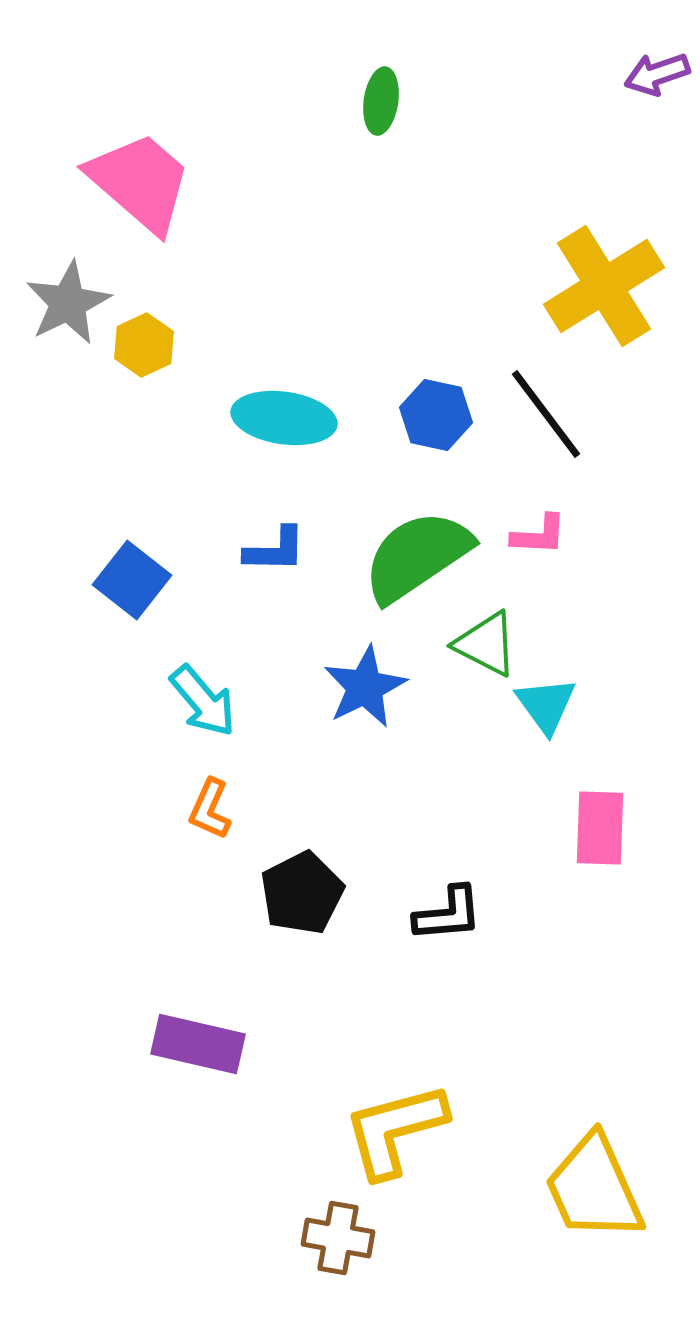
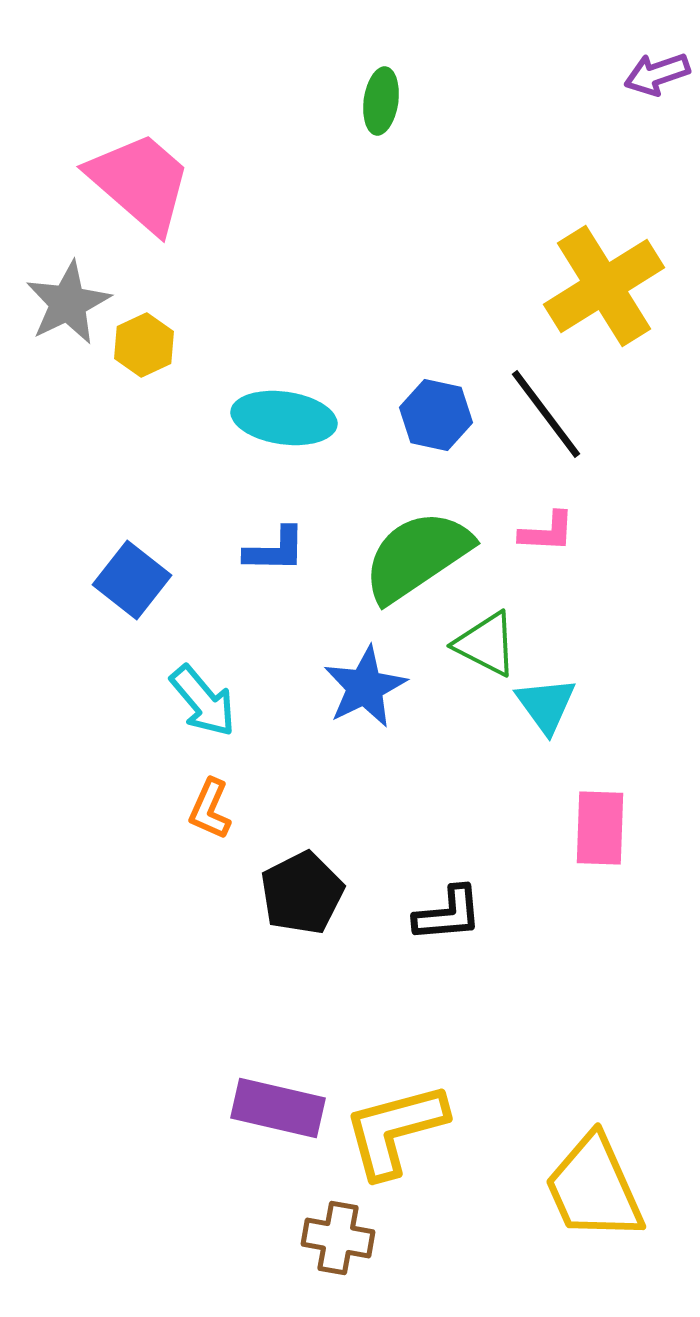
pink L-shape: moved 8 px right, 3 px up
purple rectangle: moved 80 px right, 64 px down
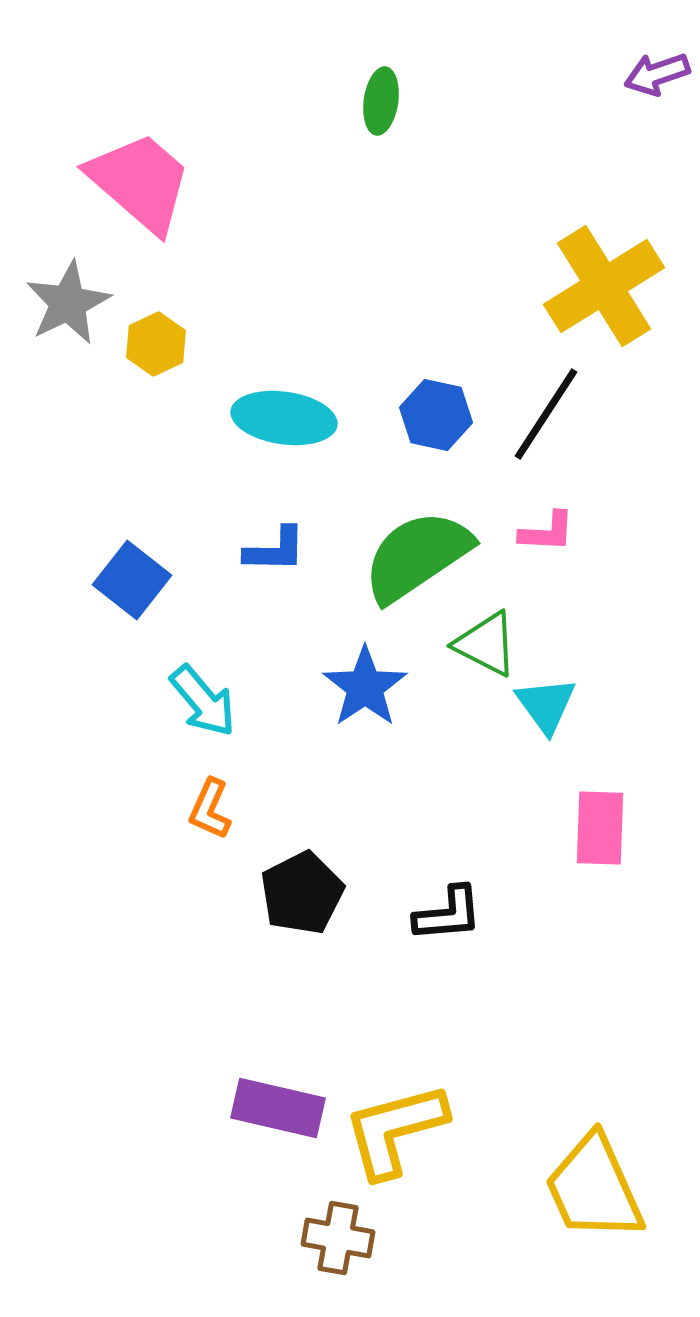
yellow hexagon: moved 12 px right, 1 px up
black line: rotated 70 degrees clockwise
blue star: rotated 8 degrees counterclockwise
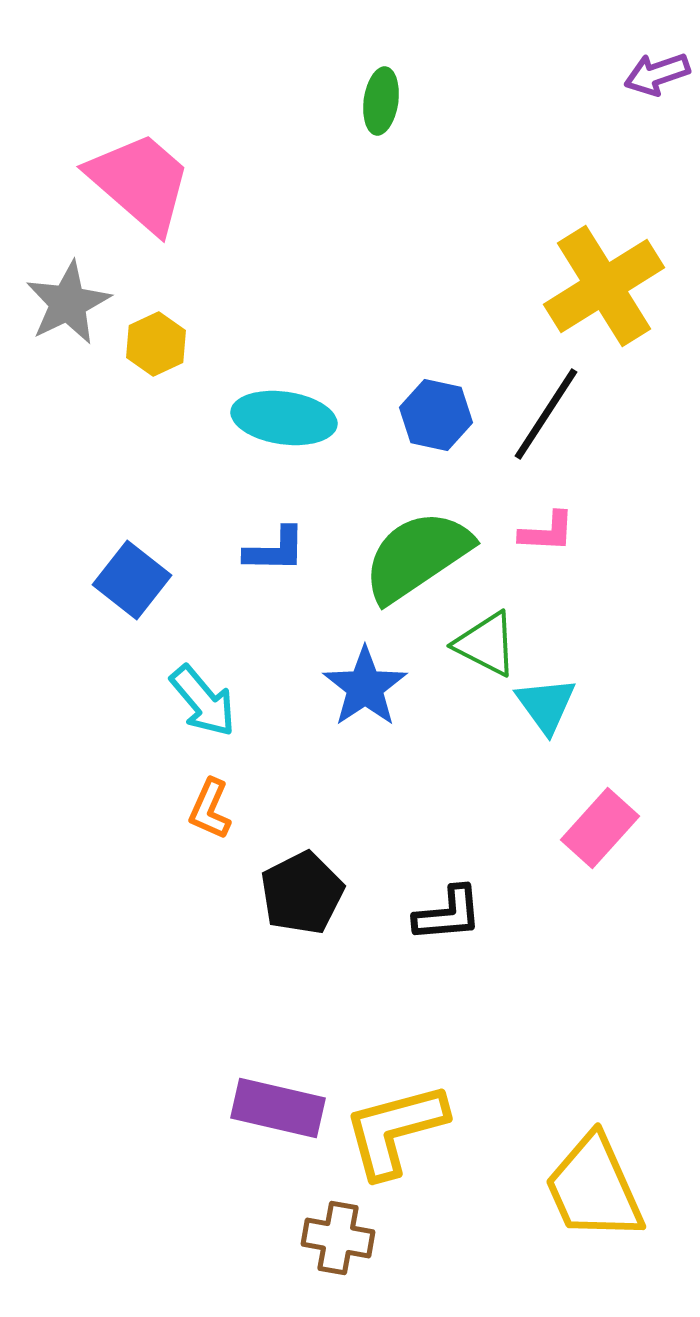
pink rectangle: rotated 40 degrees clockwise
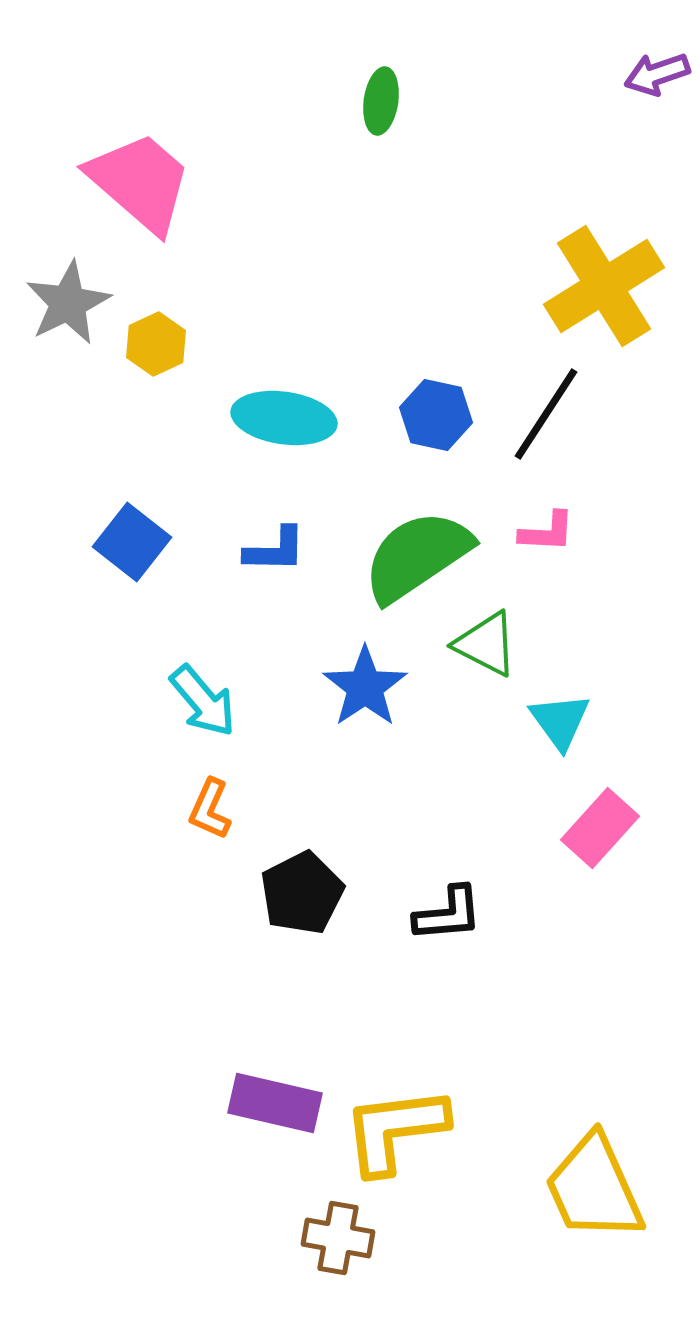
blue square: moved 38 px up
cyan triangle: moved 14 px right, 16 px down
purple rectangle: moved 3 px left, 5 px up
yellow L-shape: rotated 8 degrees clockwise
